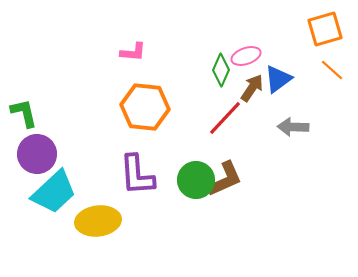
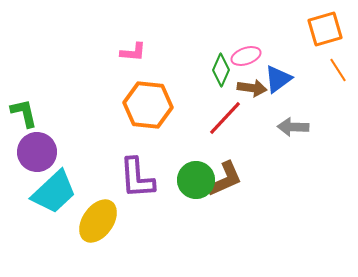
orange line: moved 6 px right; rotated 15 degrees clockwise
brown arrow: rotated 64 degrees clockwise
orange hexagon: moved 3 px right, 2 px up
purple circle: moved 2 px up
purple L-shape: moved 3 px down
yellow ellipse: rotated 48 degrees counterclockwise
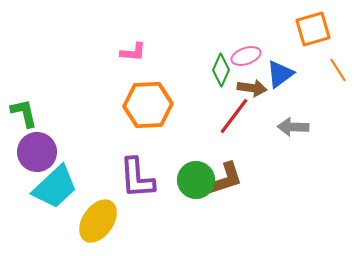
orange square: moved 12 px left
blue triangle: moved 2 px right, 5 px up
orange hexagon: rotated 9 degrees counterclockwise
red line: moved 9 px right, 2 px up; rotated 6 degrees counterclockwise
brown L-shape: rotated 6 degrees clockwise
cyan trapezoid: moved 1 px right, 5 px up
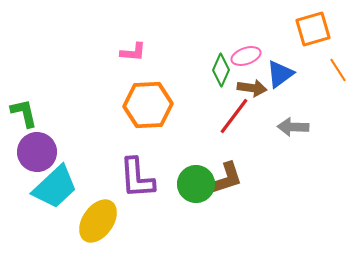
green circle: moved 4 px down
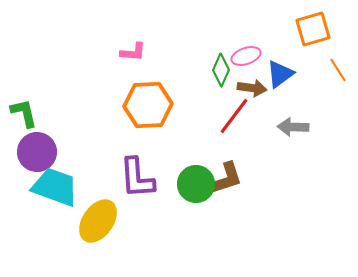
cyan trapezoid: rotated 117 degrees counterclockwise
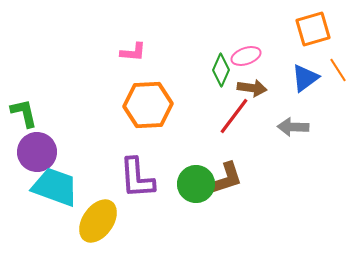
blue triangle: moved 25 px right, 4 px down
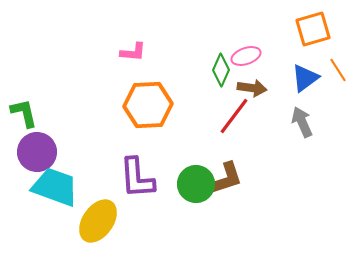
gray arrow: moved 9 px right, 5 px up; rotated 64 degrees clockwise
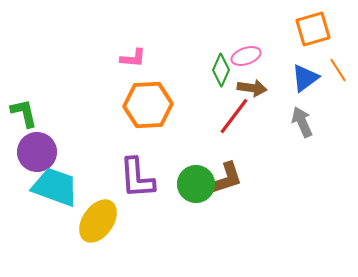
pink L-shape: moved 6 px down
